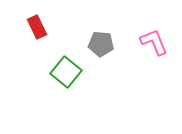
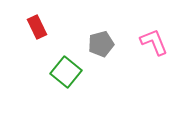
gray pentagon: rotated 20 degrees counterclockwise
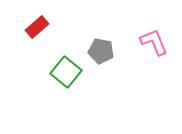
red rectangle: rotated 75 degrees clockwise
gray pentagon: moved 7 px down; rotated 25 degrees clockwise
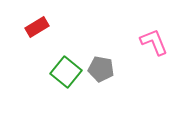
red rectangle: rotated 10 degrees clockwise
gray pentagon: moved 18 px down
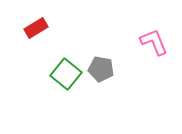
red rectangle: moved 1 px left, 1 px down
green square: moved 2 px down
